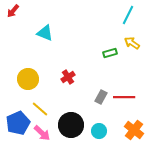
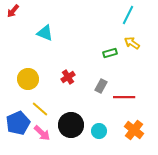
gray rectangle: moved 11 px up
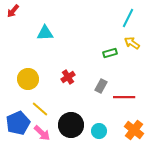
cyan line: moved 3 px down
cyan triangle: rotated 24 degrees counterclockwise
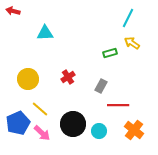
red arrow: rotated 64 degrees clockwise
red line: moved 6 px left, 8 px down
black circle: moved 2 px right, 1 px up
